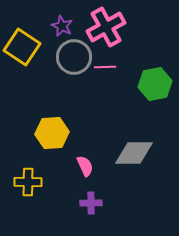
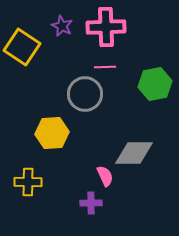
pink cross: rotated 27 degrees clockwise
gray circle: moved 11 px right, 37 px down
pink semicircle: moved 20 px right, 10 px down
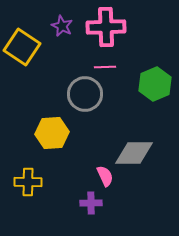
green hexagon: rotated 12 degrees counterclockwise
